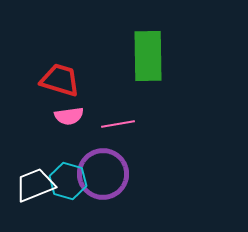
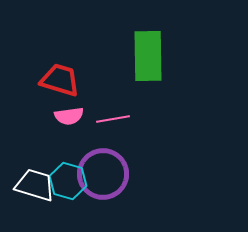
pink line: moved 5 px left, 5 px up
white trapezoid: rotated 39 degrees clockwise
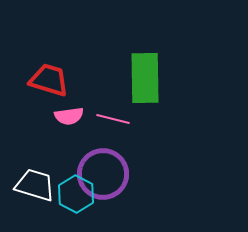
green rectangle: moved 3 px left, 22 px down
red trapezoid: moved 11 px left
pink line: rotated 24 degrees clockwise
cyan hexagon: moved 8 px right, 13 px down; rotated 12 degrees clockwise
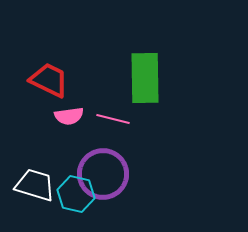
red trapezoid: rotated 9 degrees clockwise
cyan hexagon: rotated 15 degrees counterclockwise
